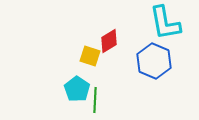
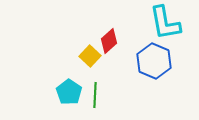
red diamond: rotated 10 degrees counterclockwise
yellow square: rotated 25 degrees clockwise
cyan pentagon: moved 8 px left, 3 px down
green line: moved 5 px up
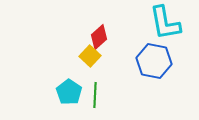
red diamond: moved 10 px left, 4 px up
blue hexagon: rotated 12 degrees counterclockwise
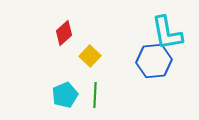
cyan L-shape: moved 2 px right, 10 px down
red diamond: moved 35 px left, 4 px up
blue hexagon: rotated 16 degrees counterclockwise
cyan pentagon: moved 4 px left, 3 px down; rotated 15 degrees clockwise
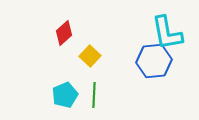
green line: moved 1 px left
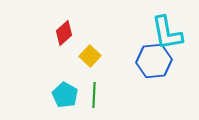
cyan pentagon: rotated 20 degrees counterclockwise
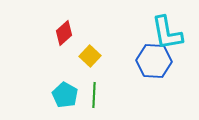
blue hexagon: rotated 8 degrees clockwise
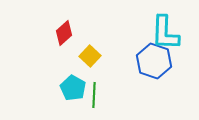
cyan L-shape: moved 2 px left; rotated 12 degrees clockwise
blue hexagon: rotated 16 degrees clockwise
cyan pentagon: moved 8 px right, 7 px up
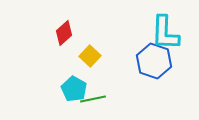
cyan pentagon: moved 1 px right, 1 px down
green line: moved 1 px left, 4 px down; rotated 75 degrees clockwise
